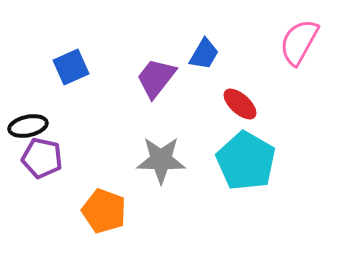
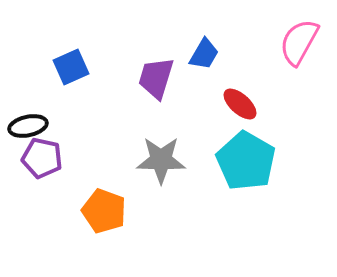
purple trapezoid: rotated 21 degrees counterclockwise
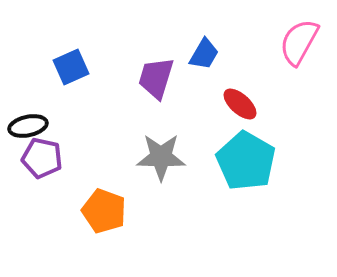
gray star: moved 3 px up
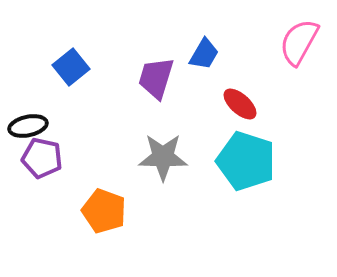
blue square: rotated 15 degrees counterclockwise
gray star: moved 2 px right
cyan pentagon: rotated 12 degrees counterclockwise
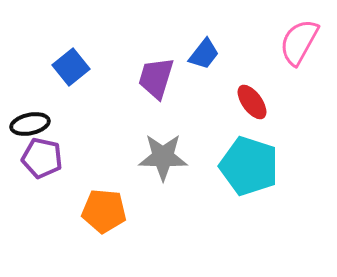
blue trapezoid: rotated 8 degrees clockwise
red ellipse: moved 12 px right, 2 px up; rotated 12 degrees clockwise
black ellipse: moved 2 px right, 2 px up
cyan pentagon: moved 3 px right, 5 px down
orange pentagon: rotated 15 degrees counterclockwise
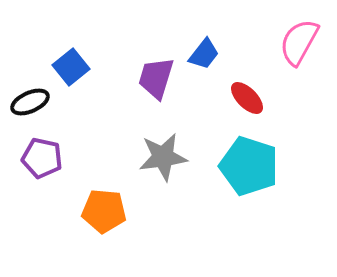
red ellipse: moved 5 px left, 4 px up; rotated 9 degrees counterclockwise
black ellipse: moved 22 px up; rotated 12 degrees counterclockwise
gray star: rotated 9 degrees counterclockwise
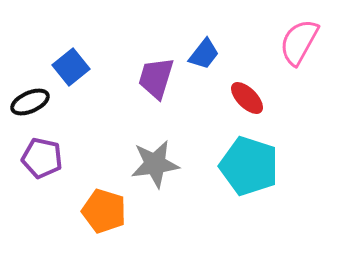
gray star: moved 8 px left, 7 px down
orange pentagon: rotated 12 degrees clockwise
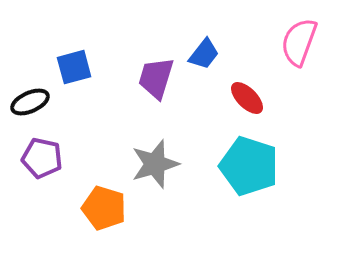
pink semicircle: rotated 9 degrees counterclockwise
blue square: moved 3 px right; rotated 24 degrees clockwise
gray star: rotated 9 degrees counterclockwise
orange pentagon: moved 3 px up
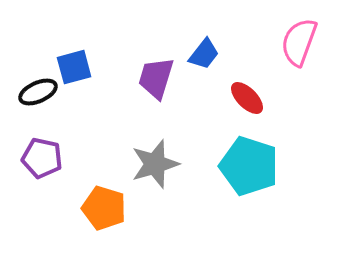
black ellipse: moved 8 px right, 10 px up
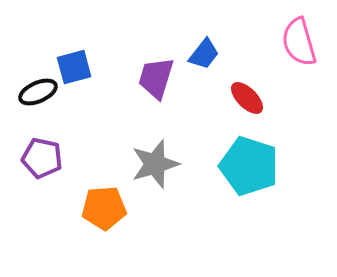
pink semicircle: rotated 36 degrees counterclockwise
orange pentagon: rotated 21 degrees counterclockwise
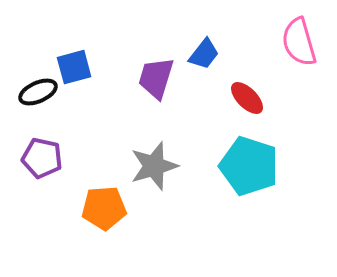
gray star: moved 1 px left, 2 px down
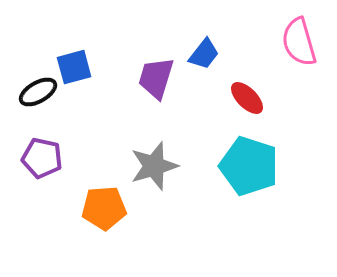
black ellipse: rotated 6 degrees counterclockwise
